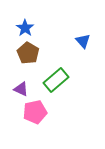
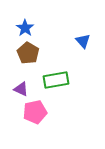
green rectangle: rotated 30 degrees clockwise
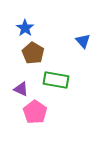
brown pentagon: moved 5 px right
green rectangle: rotated 20 degrees clockwise
pink pentagon: rotated 25 degrees counterclockwise
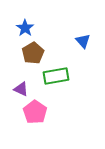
brown pentagon: rotated 10 degrees clockwise
green rectangle: moved 4 px up; rotated 20 degrees counterclockwise
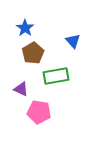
blue triangle: moved 10 px left
pink pentagon: moved 4 px right; rotated 25 degrees counterclockwise
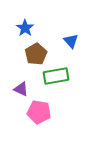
blue triangle: moved 2 px left
brown pentagon: moved 3 px right, 1 px down
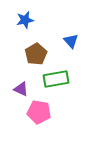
blue star: moved 8 px up; rotated 24 degrees clockwise
green rectangle: moved 3 px down
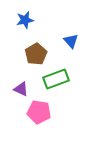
green rectangle: rotated 10 degrees counterclockwise
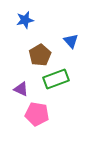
brown pentagon: moved 4 px right, 1 px down
pink pentagon: moved 2 px left, 2 px down
